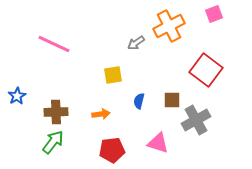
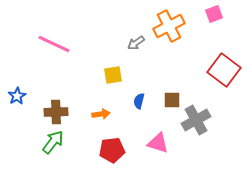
red square: moved 18 px right
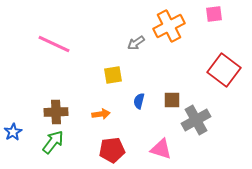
pink square: rotated 12 degrees clockwise
blue star: moved 4 px left, 36 px down
pink triangle: moved 3 px right, 6 px down
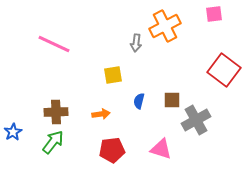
orange cross: moved 4 px left
gray arrow: rotated 48 degrees counterclockwise
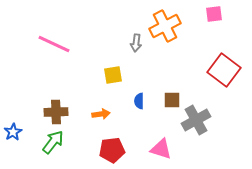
blue semicircle: rotated 14 degrees counterclockwise
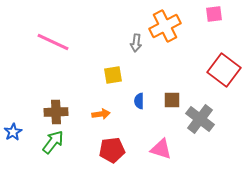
pink line: moved 1 px left, 2 px up
gray cross: moved 4 px right, 1 px up; rotated 24 degrees counterclockwise
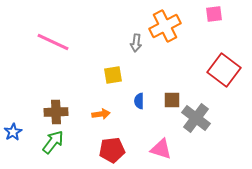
gray cross: moved 4 px left, 1 px up
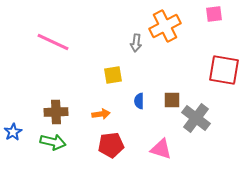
red square: rotated 28 degrees counterclockwise
green arrow: rotated 65 degrees clockwise
red pentagon: moved 1 px left, 5 px up
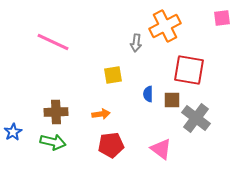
pink square: moved 8 px right, 4 px down
red square: moved 35 px left
blue semicircle: moved 9 px right, 7 px up
pink triangle: rotated 20 degrees clockwise
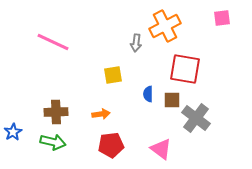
red square: moved 4 px left, 1 px up
